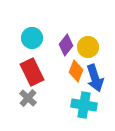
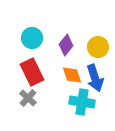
yellow circle: moved 10 px right
orange diamond: moved 4 px left, 4 px down; rotated 40 degrees counterclockwise
cyan cross: moved 2 px left, 3 px up
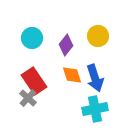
yellow circle: moved 11 px up
red rectangle: moved 2 px right, 9 px down; rotated 8 degrees counterclockwise
cyan cross: moved 13 px right, 7 px down; rotated 20 degrees counterclockwise
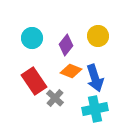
orange diamond: moved 1 px left, 4 px up; rotated 50 degrees counterclockwise
gray cross: moved 27 px right
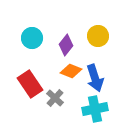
red rectangle: moved 4 px left, 3 px down
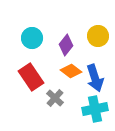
orange diamond: rotated 15 degrees clockwise
red rectangle: moved 1 px right, 7 px up
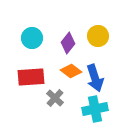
purple diamond: moved 2 px right, 2 px up
red rectangle: rotated 60 degrees counterclockwise
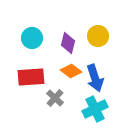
purple diamond: rotated 25 degrees counterclockwise
cyan cross: rotated 15 degrees counterclockwise
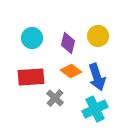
blue arrow: moved 2 px right, 1 px up
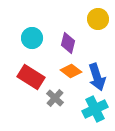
yellow circle: moved 17 px up
red rectangle: rotated 36 degrees clockwise
